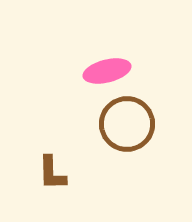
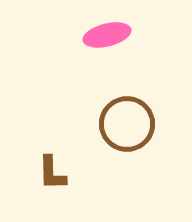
pink ellipse: moved 36 px up
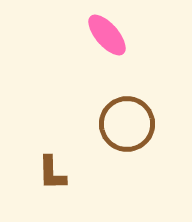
pink ellipse: rotated 63 degrees clockwise
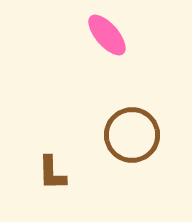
brown circle: moved 5 px right, 11 px down
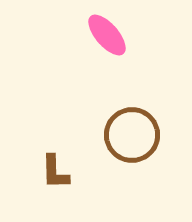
brown L-shape: moved 3 px right, 1 px up
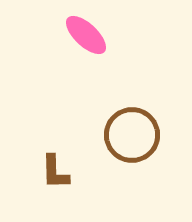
pink ellipse: moved 21 px left; rotated 6 degrees counterclockwise
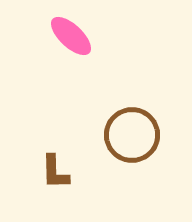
pink ellipse: moved 15 px left, 1 px down
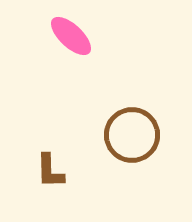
brown L-shape: moved 5 px left, 1 px up
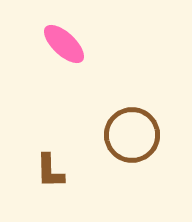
pink ellipse: moved 7 px left, 8 px down
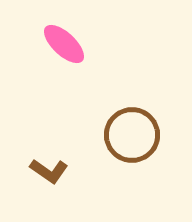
brown L-shape: moved 1 px left; rotated 54 degrees counterclockwise
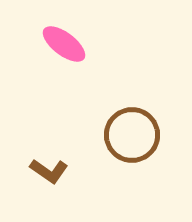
pink ellipse: rotated 6 degrees counterclockwise
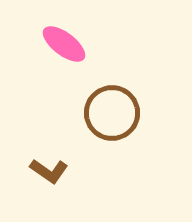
brown circle: moved 20 px left, 22 px up
